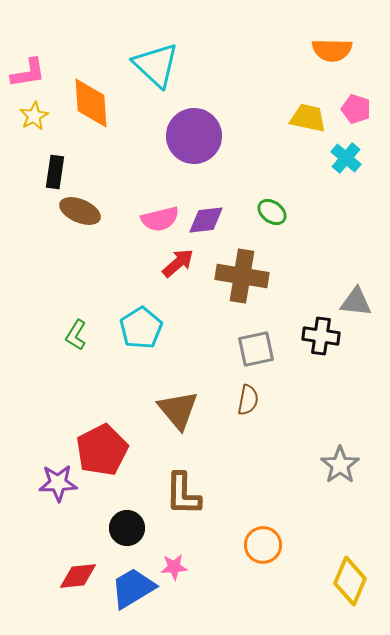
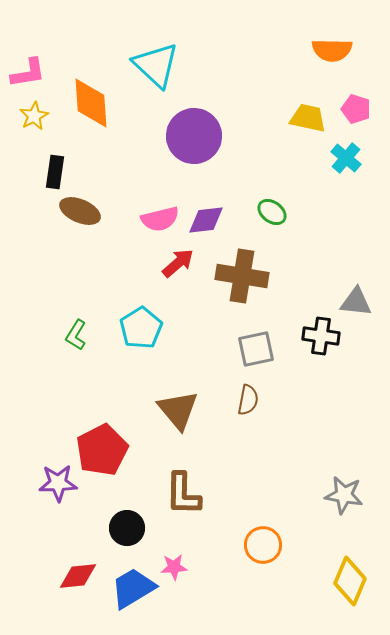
gray star: moved 4 px right, 30 px down; rotated 27 degrees counterclockwise
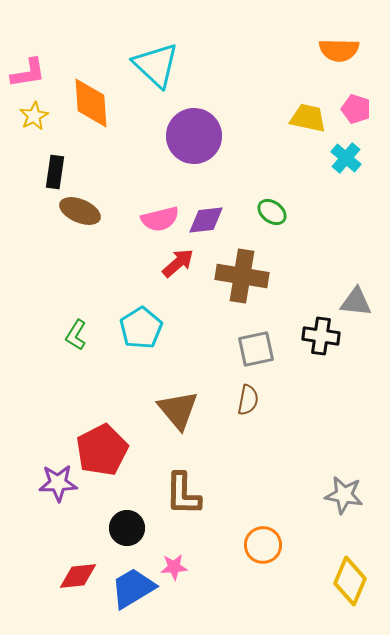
orange semicircle: moved 7 px right
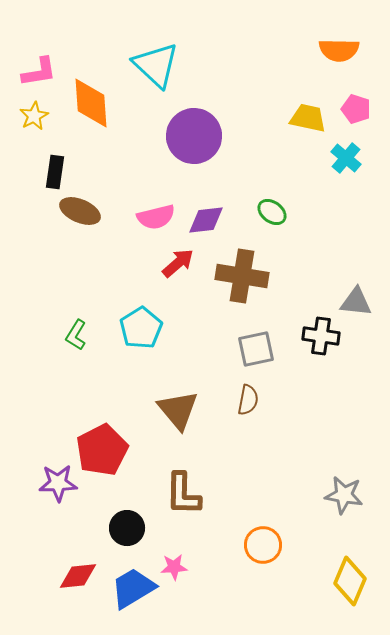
pink L-shape: moved 11 px right, 1 px up
pink semicircle: moved 4 px left, 2 px up
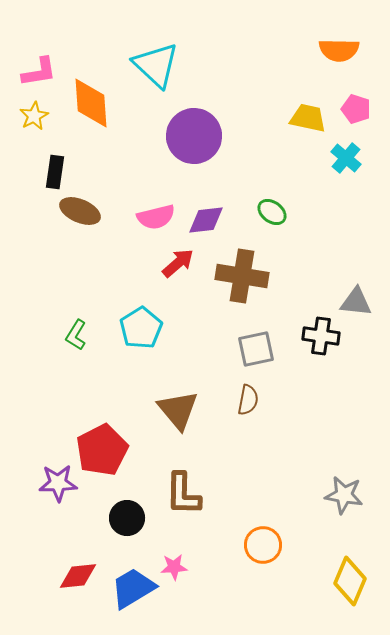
black circle: moved 10 px up
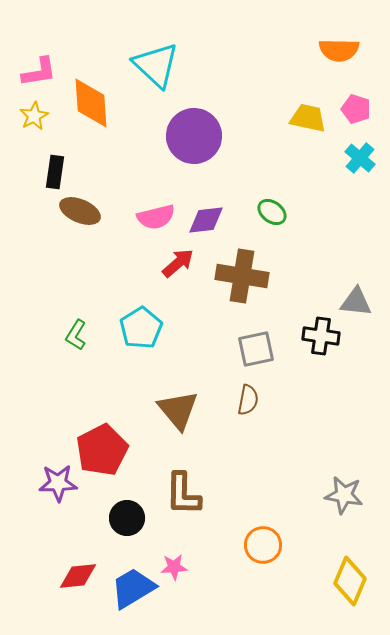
cyan cross: moved 14 px right
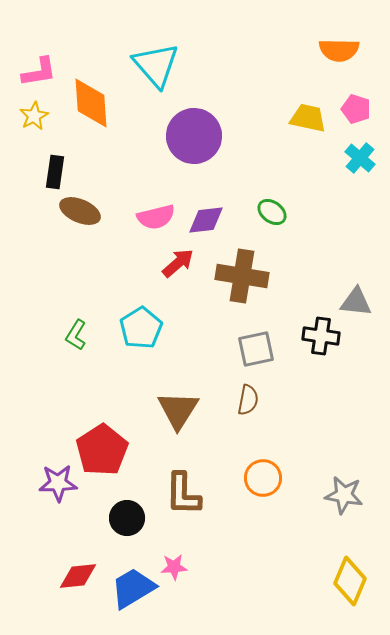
cyan triangle: rotated 6 degrees clockwise
brown triangle: rotated 12 degrees clockwise
red pentagon: rotated 6 degrees counterclockwise
orange circle: moved 67 px up
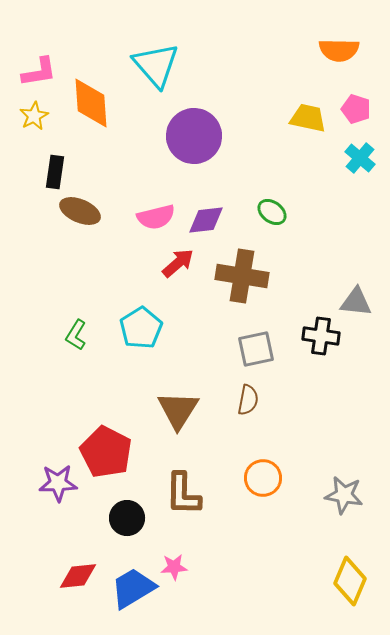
red pentagon: moved 4 px right, 2 px down; rotated 12 degrees counterclockwise
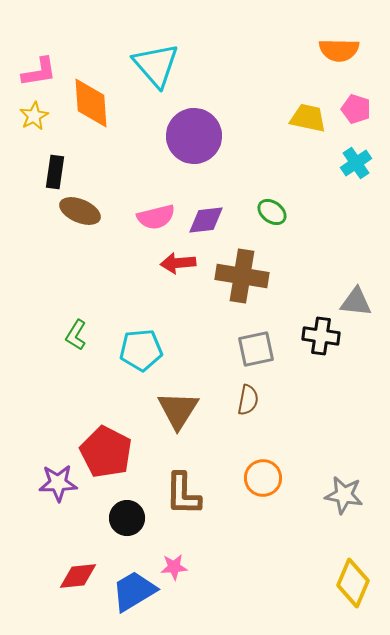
cyan cross: moved 4 px left, 5 px down; rotated 16 degrees clockwise
red arrow: rotated 144 degrees counterclockwise
cyan pentagon: moved 22 px down; rotated 27 degrees clockwise
yellow diamond: moved 3 px right, 2 px down
blue trapezoid: moved 1 px right, 3 px down
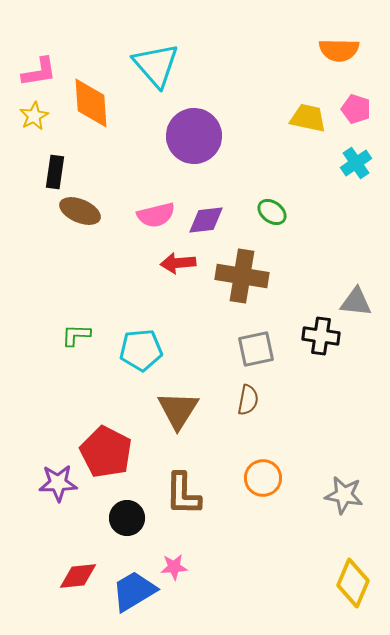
pink semicircle: moved 2 px up
green L-shape: rotated 60 degrees clockwise
